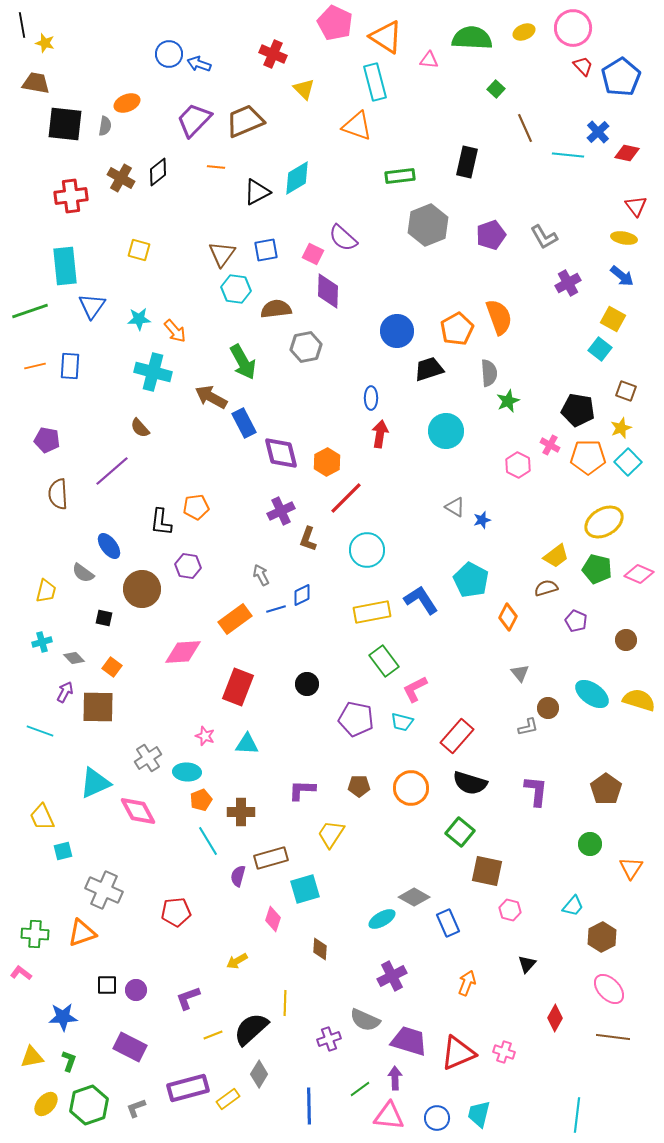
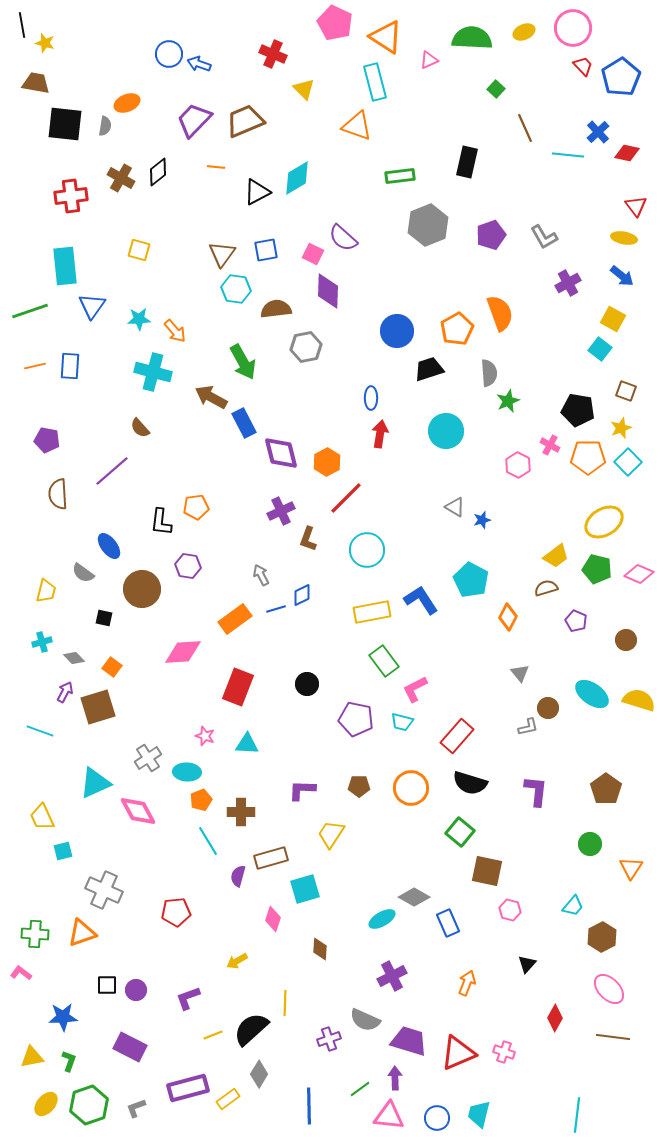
pink triangle at (429, 60): rotated 30 degrees counterclockwise
orange semicircle at (499, 317): moved 1 px right, 4 px up
brown square at (98, 707): rotated 18 degrees counterclockwise
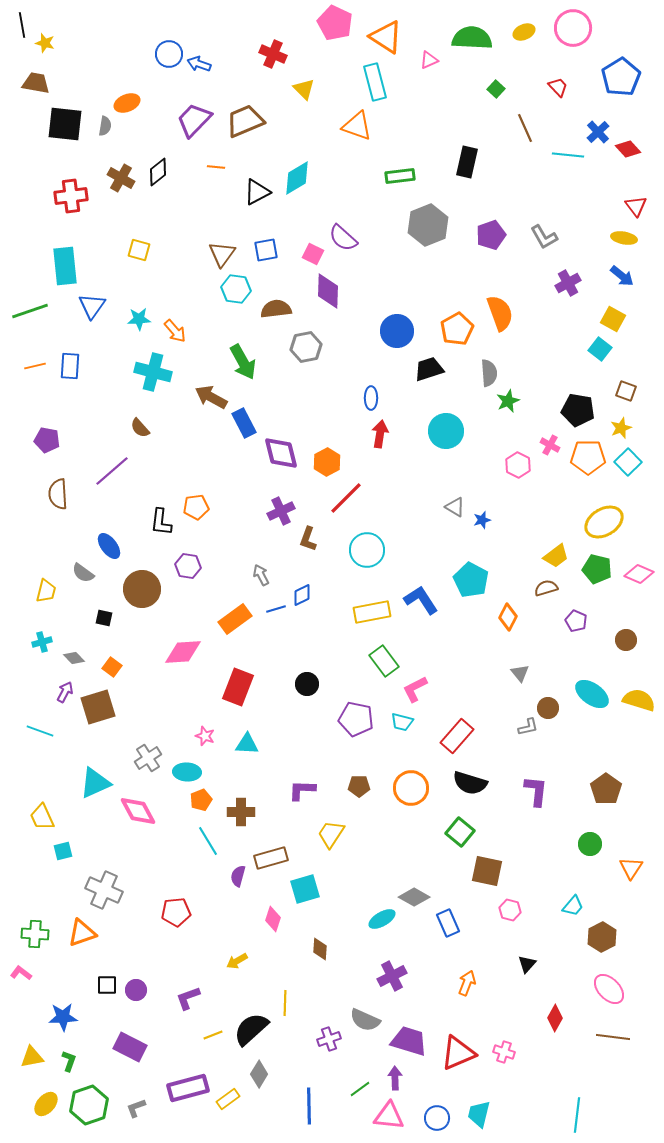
red trapezoid at (583, 66): moved 25 px left, 21 px down
red diamond at (627, 153): moved 1 px right, 4 px up; rotated 35 degrees clockwise
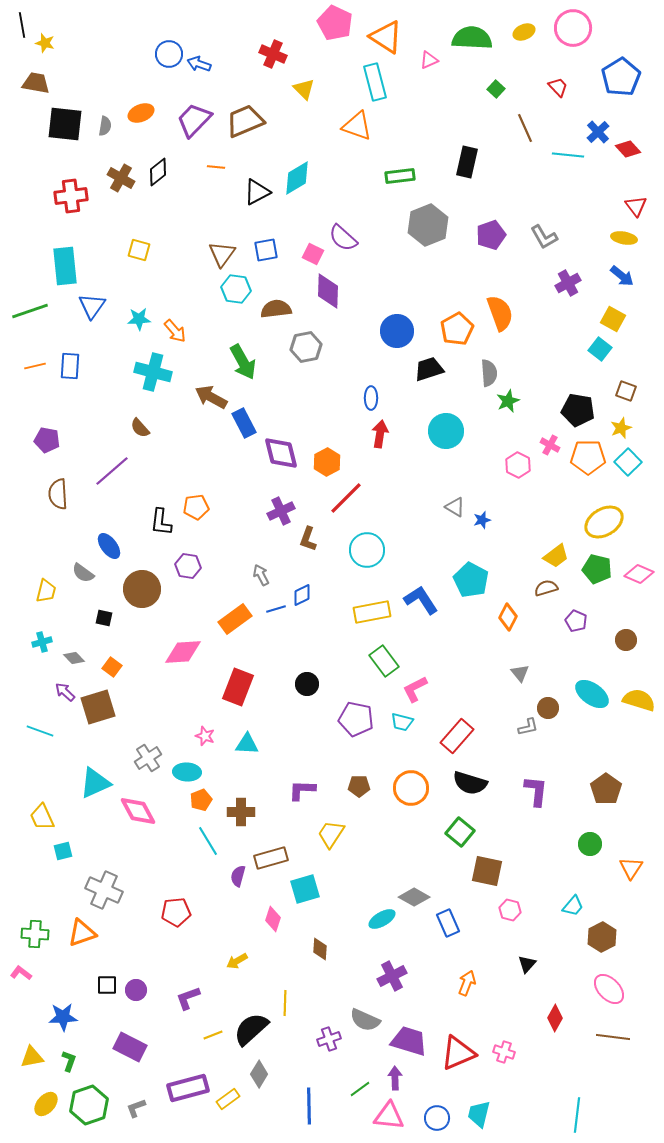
orange ellipse at (127, 103): moved 14 px right, 10 px down
purple arrow at (65, 692): rotated 75 degrees counterclockwise
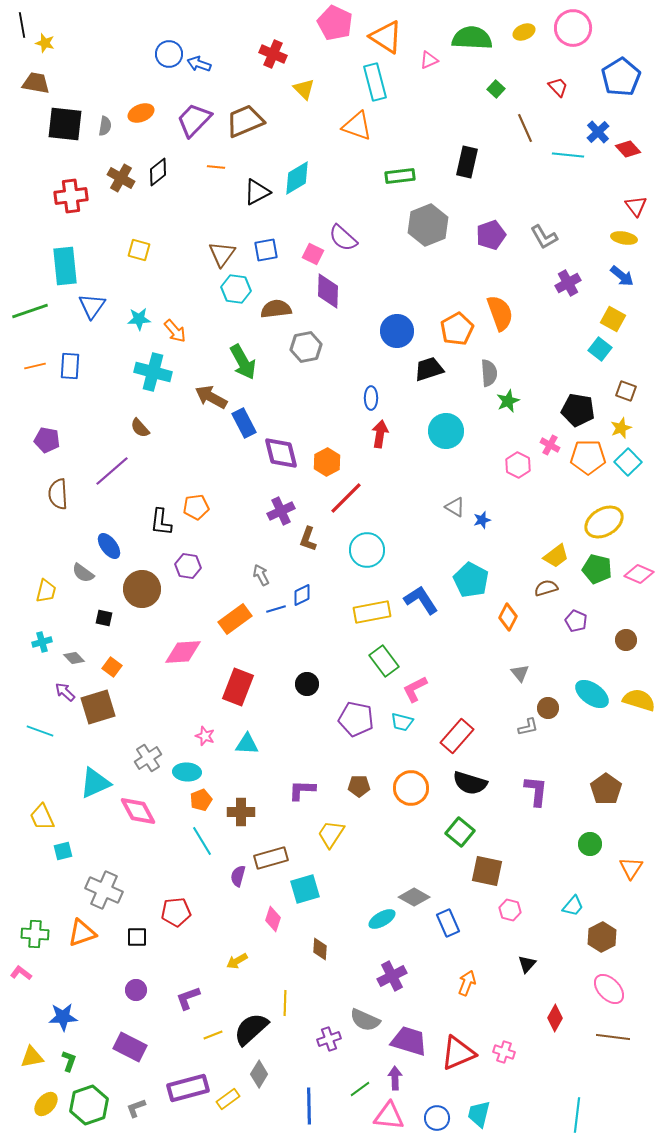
cyan line at (208, 841): moved 6 px left
black square at (107, 985): moved 30 px right, 48 px up
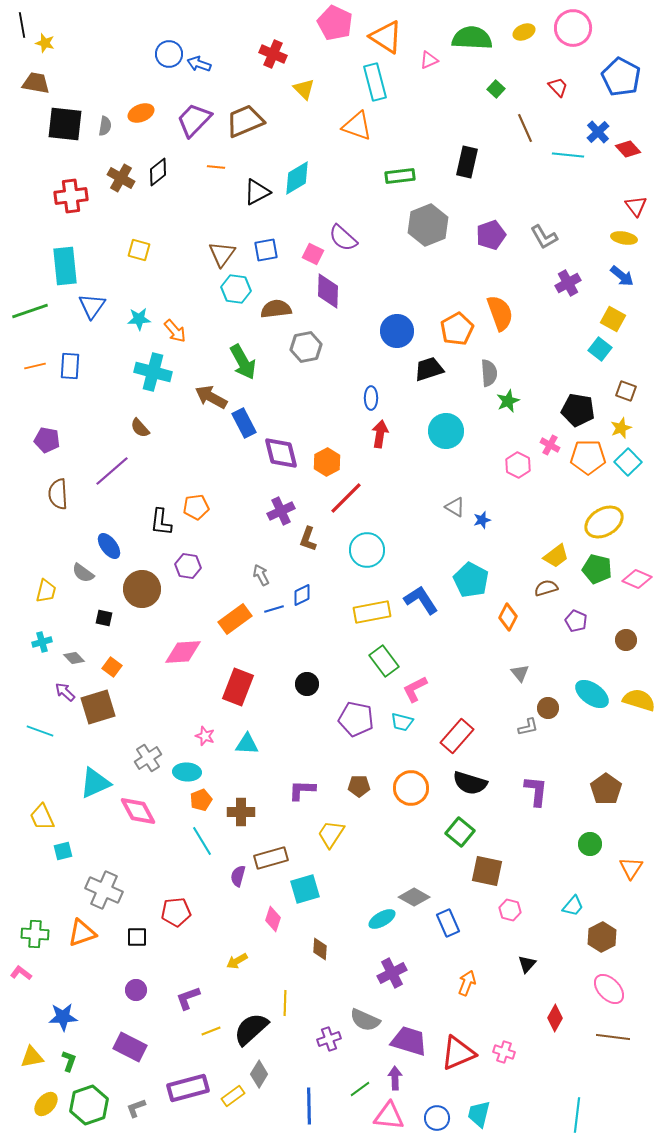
blue pentagon at (621, 77): rotated 12 degrees counterclockwise
pink diamond at (639, 574): moved 2 px left, 5 px down
blue line at (276, 609): moved 2 px left
purple cross at (392, 976): moved 3 px up
yellow line at (213, 1035): moved 2 px left, 4 px up
yellow rectangle at (228, 1099): moved 5 px right, 3 px up
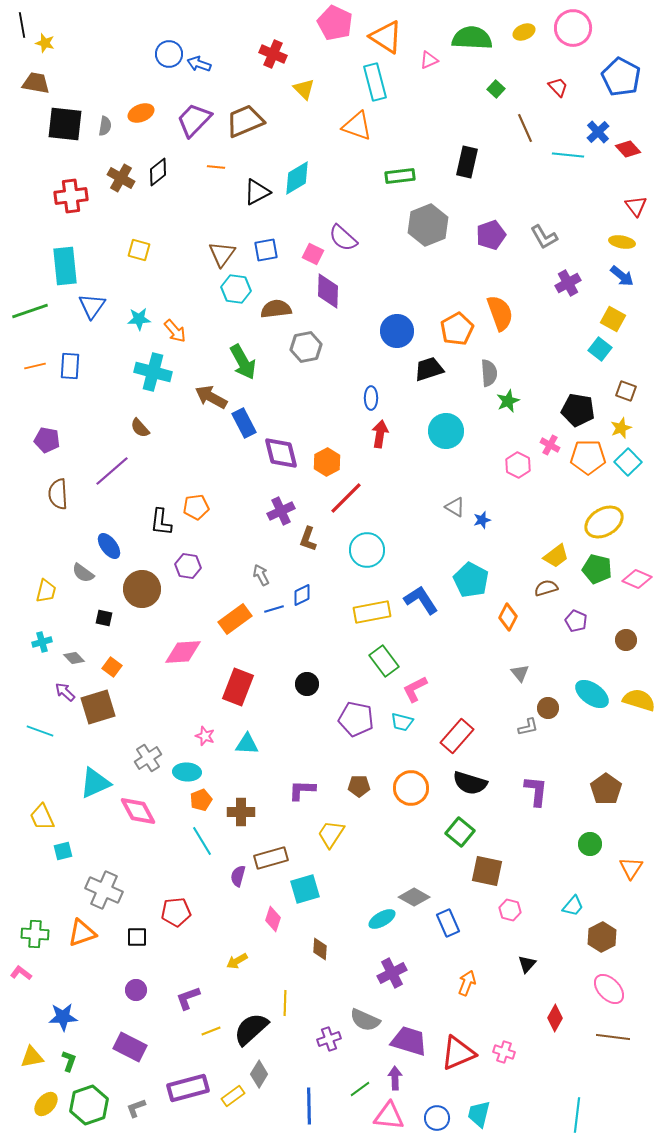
yellow ellipse at (624, 238): moved 2 px left, 4 px down
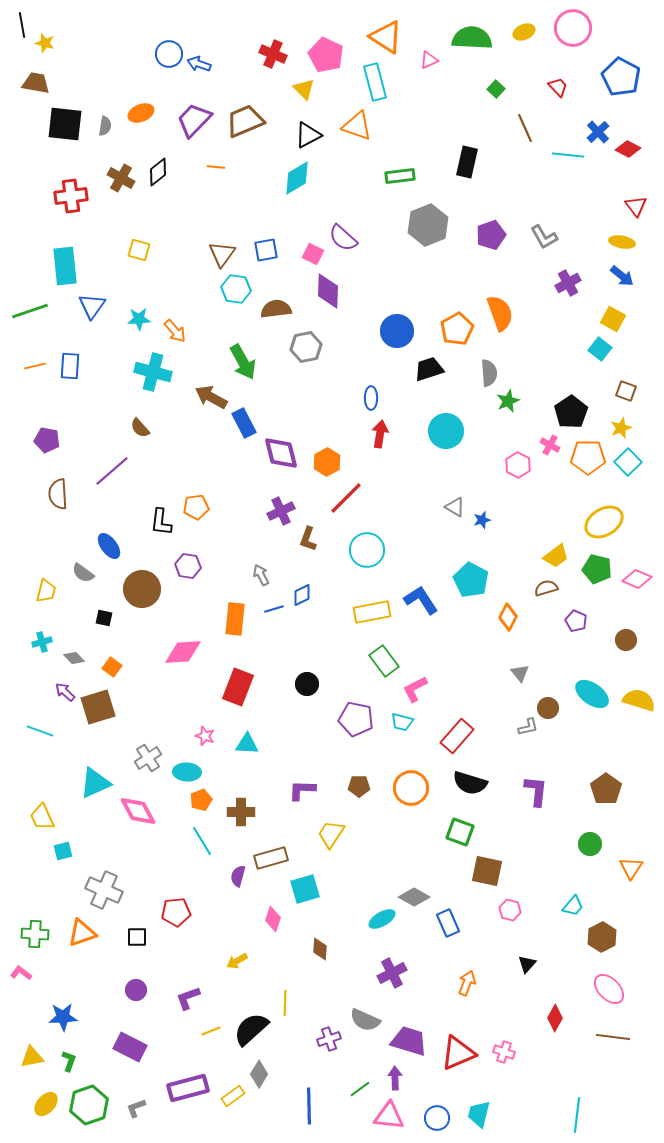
pink pentagon at (335, 23): moved 9 px left, 32 px down
red diamond at (628, 149): rotated 20 degrees counterclockwise
black triangle at (257, 192): moved 51 px right, 57 px up
black pentagon at (578, 410): moved 7 px left, 2 px down; rotated 28 degrees clockwise
orange rectangle at (235, 619): rotated 48 degrees counterclockwise
green square at (460, 832): rotated 20 degrees counterclockwise
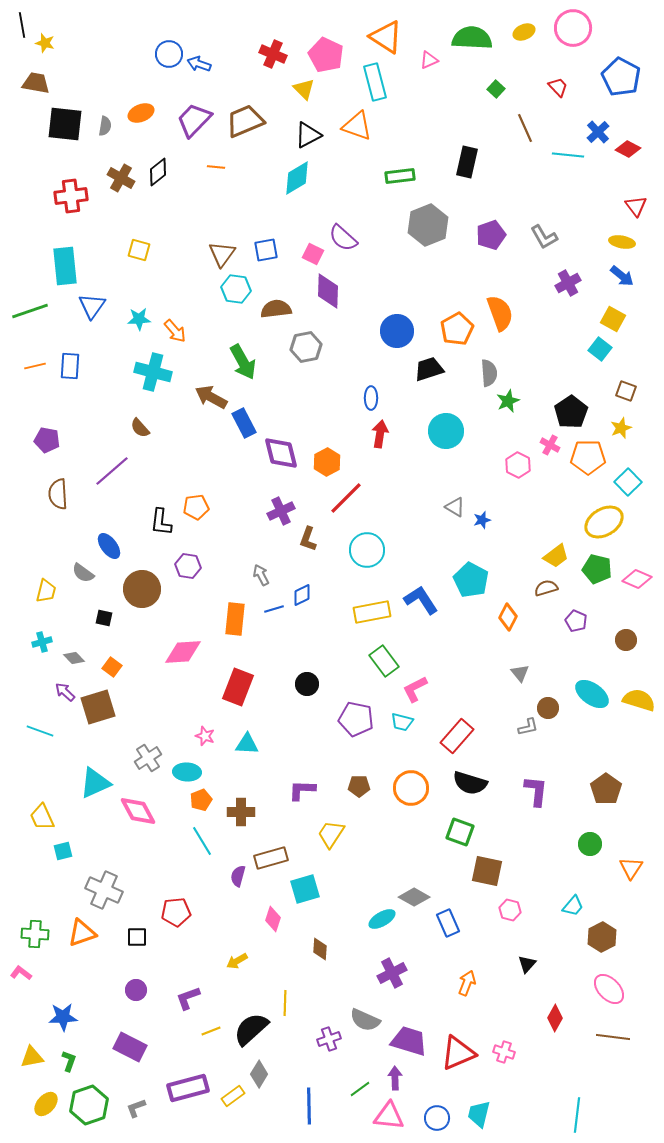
cyan square at (628, 462): moved 20 px down
